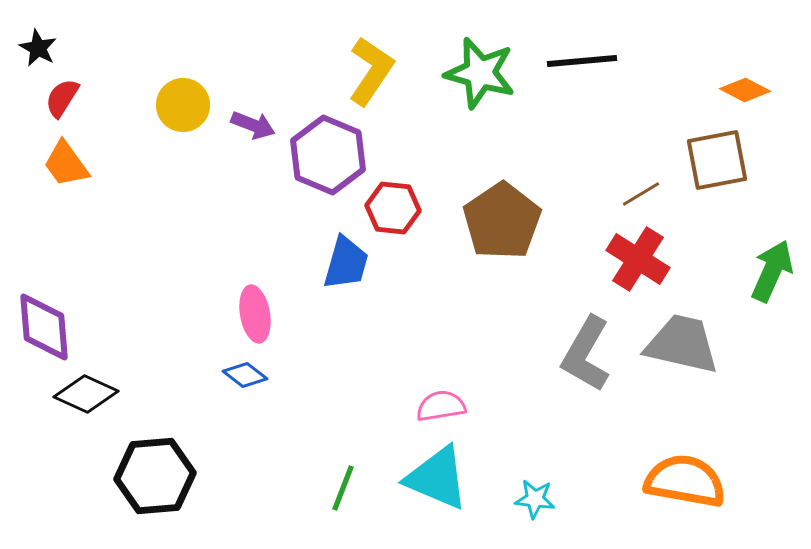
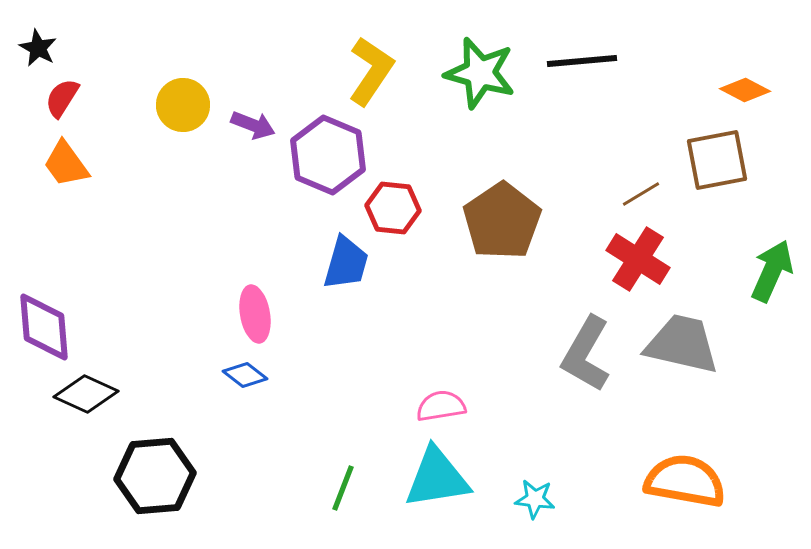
cyan triangle: rotated 32 degrees counterclockwise
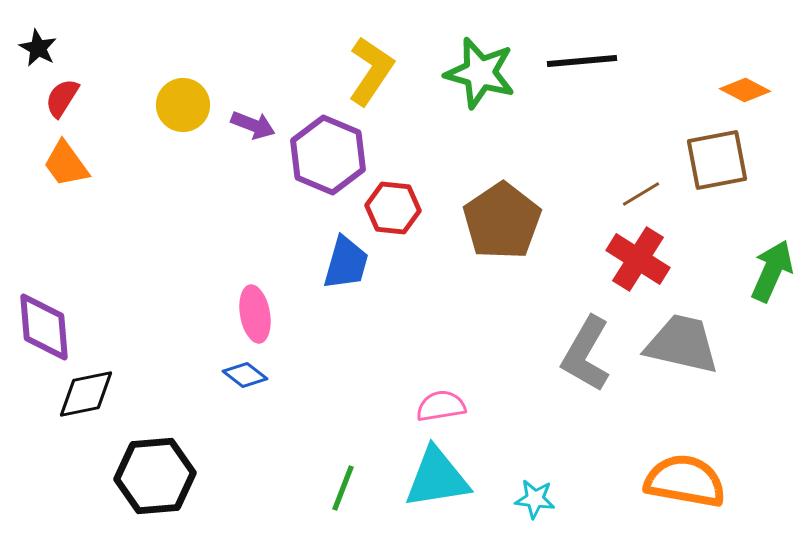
black diamond: rotated 36 degrees counterclockwise
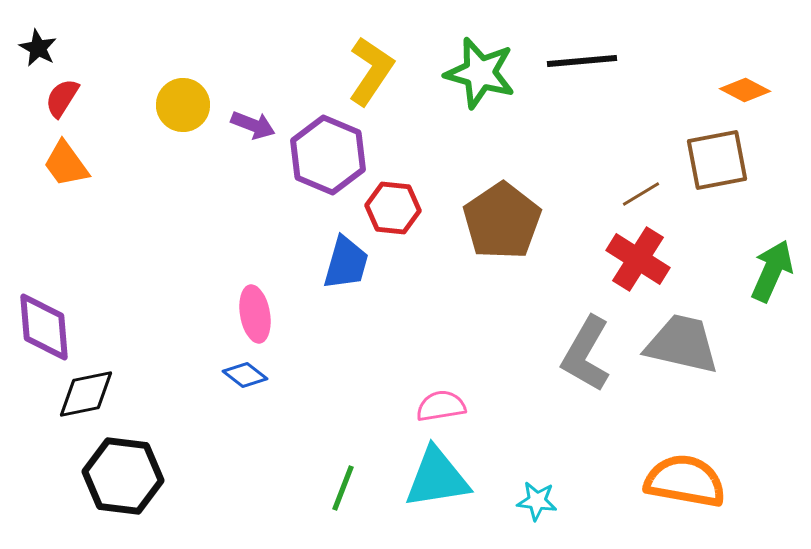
black hexagon: moved 32 px left; rotated 12 degrees clockwise
cyan star: moved 2 px right, 2 px down
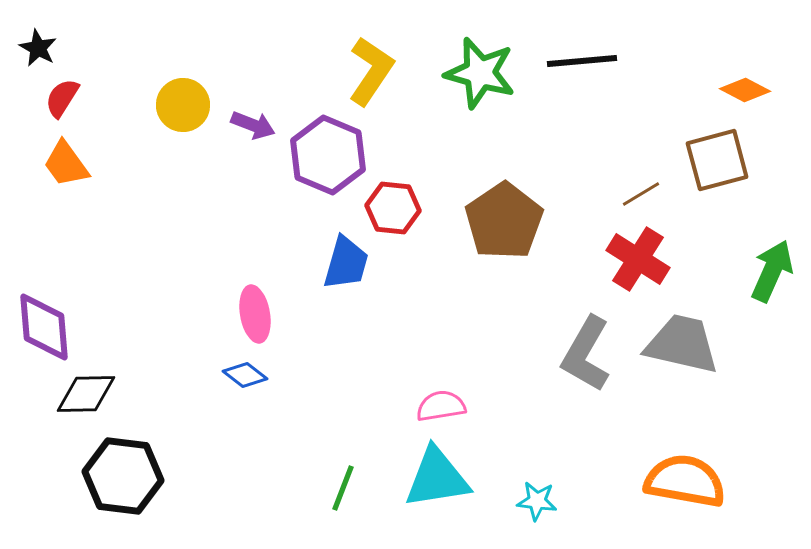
brown square: rotated 4 degrees counterclockwise
brown pentagon: moved 2 px right
black diamond: rotated 10 degrees clockwise
